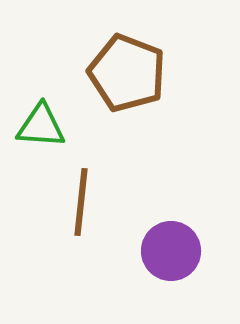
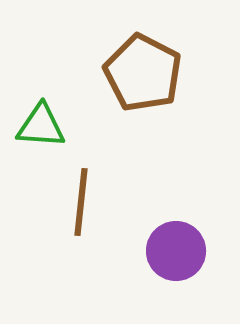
brown pentagon: moved 16 px right; rotated 6 degrees clockwise
purple circle: moved 5 px right
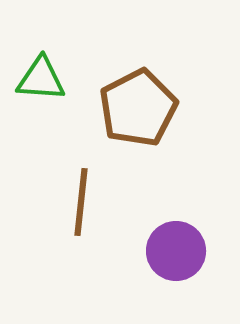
brown pentagon: moved 5 px left, 35 px down; rotated 18 degrees clockwise
green triangle: moved 47 px up
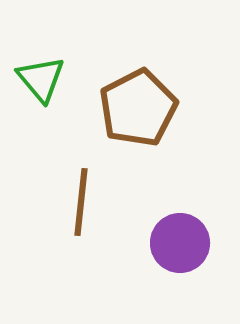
green triangle: rotated 46 degrees clockwise
purple circle: moved 4 px right, 8 px up
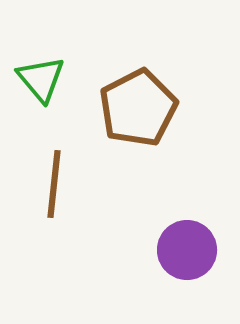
brown line: moved 27 px left, 18 px up
purple circle: moved 7 px right, 7 px down
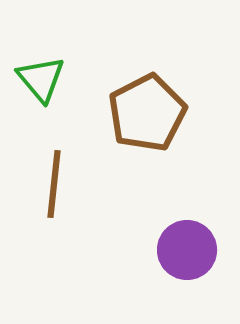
brown pentagon: moved 9 px right, 5 px down
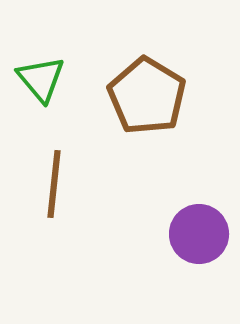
brown pentagon: moved 17 px up; rotated 14 degrees counterclockwise
purple circle: moved 12 px right, 16 px up
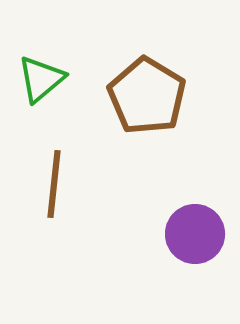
green triangle: rotated 30 degrees clockwise
purple circle: moved 4 px left
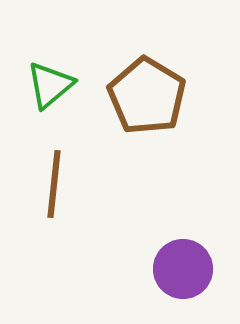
green triangle: moved 9 px right, 6 px down
purple circle: moved 12 px left, 35 px down
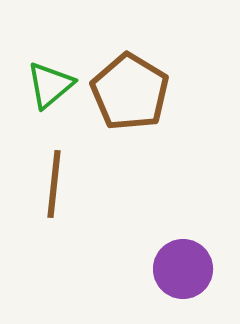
brown pentagon: moved 17 px left, 4 px up
